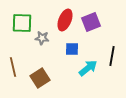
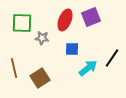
purple square: moved 5 px up
black line: moved 2 px down; rotated 24 degrees clockwise
brown line: moved 1 px right, 1 px down
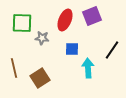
purple square: moved 1 px right, 1 px up
black line: moved 8 px up
cyan arrow: rotated 54 degrees counterclockwise
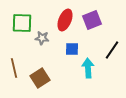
purple square: moved 4 px down
